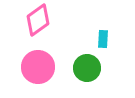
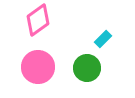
cyan rectangle: rotated 42 degrees clockwise
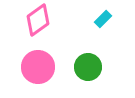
cyan rectangle: moved 20 px up
green circle: moved 1 px right, 1 px up
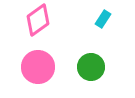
cyan rectangle: rotated 12 degrees counterclockwise
green circle: moved 3 px right
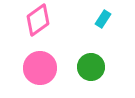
pink circle: moved 2 px right, 1 px down
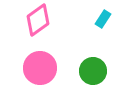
green circle: moved 2 px right, 4 px down
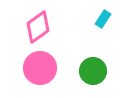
pink diamond: moved 7 px down
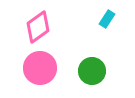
cyan rectangle: moved 4 px right
green circle: moved 1 px left
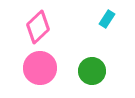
pink diamond: rotated 8 degrees counterclockwise
